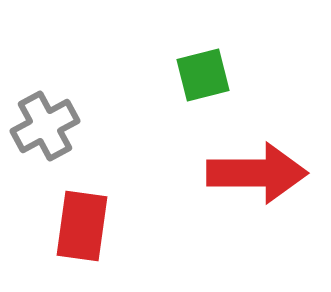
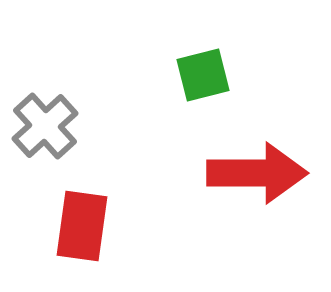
gray cross: rotated 14 degrees counterclockwise
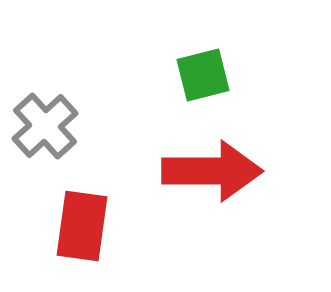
red arrow: moved 45 px left, 2 px up
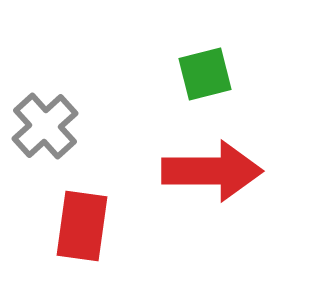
green square: moved 2 px right, 1 px up
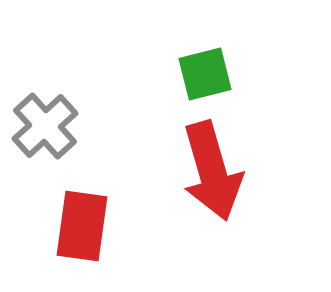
red arrow: rotated 74 degrees clockwise
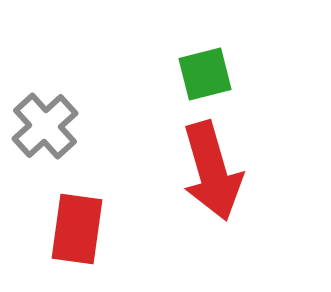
red rectangle: moved 5 px left, 3 px down
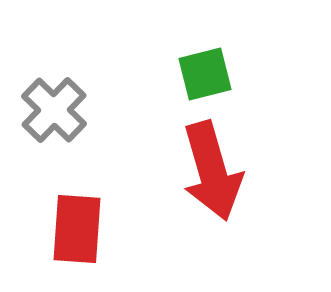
gray cross: moved 9 px right, 16 px up; rotated 4 degrees counterclockwise
red rectangle: rotated 4 degrees counterclockwise
